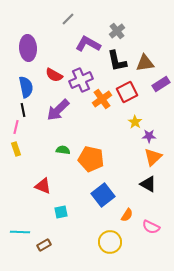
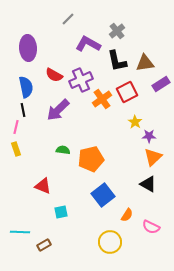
orange pentagon: rotated 25 degrees counterclockwise
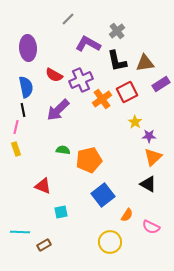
orange pentagon: moved 2 px left, 1 px down
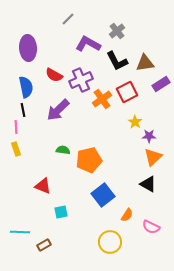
black L-shape: rotated 15 degrees counterclockwise
pink line: rotated 16 degrees counterclockwise
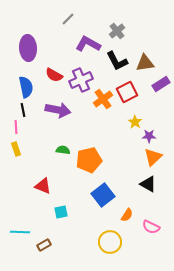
orange cross: moved 1 px right
purple arrow: rotated 125 degrees counterclockwise
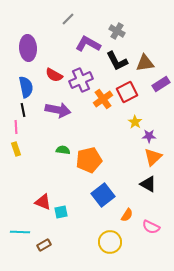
gray cross: rotated 21 degrees counterclockwise
red triangle: moved 16 px down
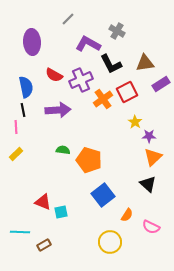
purple ellipse: moved 4 px right, 6 px up
black L-shape: moved 6 px left, 3 px down
purple arrow: rotated 15 degrees counterclockwise
yellow rectangle: moved 5 px down; rotated 64 degrees clockwise
orange pentagon: rotated 30 degrees clockwise
black triangle: rotated 12 degrees clockwise
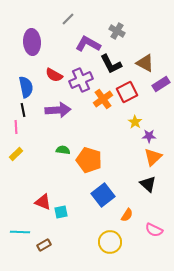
brown triangle: rotated 36 degrees clockwise
pink semicircle: moved 3 px right, 3 px down
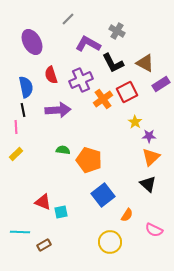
purple ellipse: rotated 25 degrees counterclockwise
black L-shape: moved 2 px right, 1 px up
red semicircle: moved 3 px left; rotated 42 degrees clockwise
orange triangle: moved 2 px left
